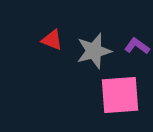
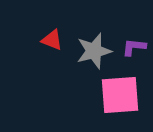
purple L-shape: moved 3 px left, 1 px down; rotated 30 degrees counterclockwise
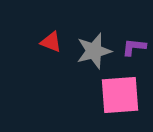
red triangle: moved 1 px left, 2 px down
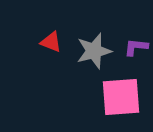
purple L-shape: moved 2 px right
pink square: moved 1 px right, 2 px down
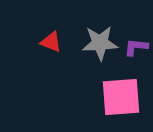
gray star: moved 6 px right, 8 px up; rotated 12 degrees clockwise
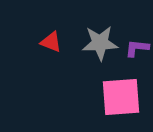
purple L-shape: moved 1 px right, 1 px down
